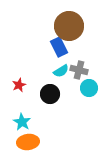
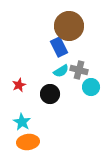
cyan circle: moved 2 px right, 1 px up
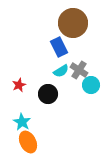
brown circle: moved 4 px right, 3 px up
gray cross: rotated 18 degrees clockwise
cyan circle: moved 2 px up
black circle: moved 2 px left
orange ellipse: rotated 70 degrees clockwise
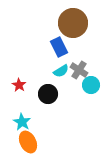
red star: rotated 16 degrees counterclockwise
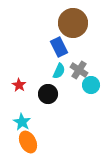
cyan semicircle: moved 2 px left; rotated 35 degrees counterclockwise
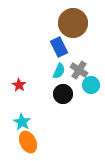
black circle: moved 15 px right
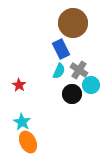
blue rectangle: moved 2 px right, 2 px down
black circle: moved 9 px right
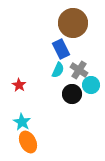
cyan semicircle: moved 1 px left, 1 px up
